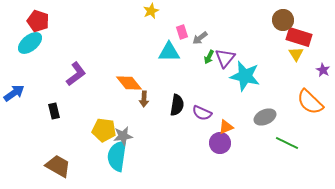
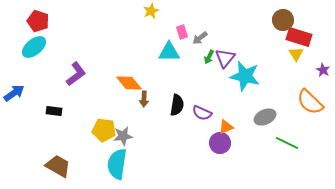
cyan ellipse: moved 4 px right, 4 px down
black rectangle: rotated 70 degrees counterclockwise
cyan semicircle: moved 8 px down
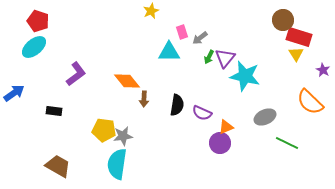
orange diamond: moved 2 px left, 2 px up
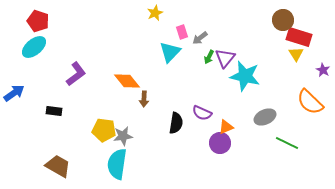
yellow star: moved 4 px right, 2 px down
cyan triangle: moved 1 px right; rotated 45 degrees counterclockwise
black semicircle: moved 1 px left, 18 px down
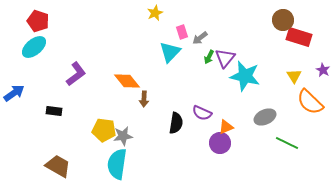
yellow triangle: moved 2 px left, 22 px down
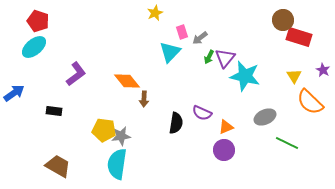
gray star: moved 2 px left
purple circle: moved 4 px right, 7 px down
